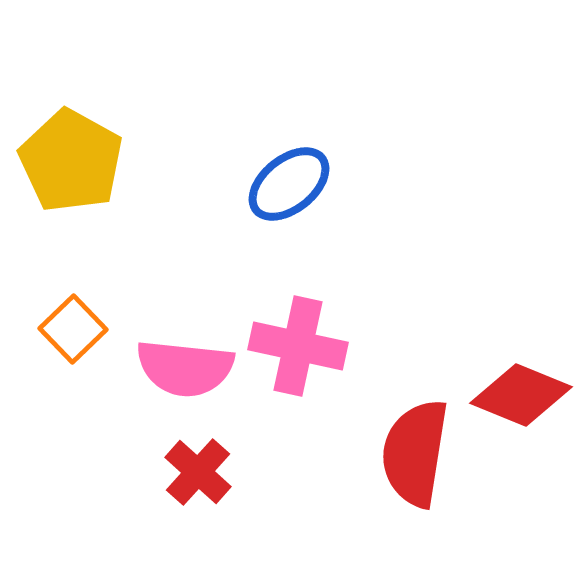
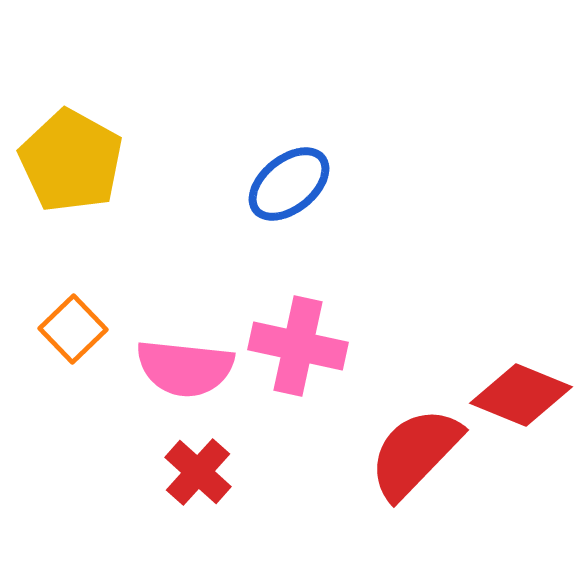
red semicircle: rotated 35 degrees clockwise
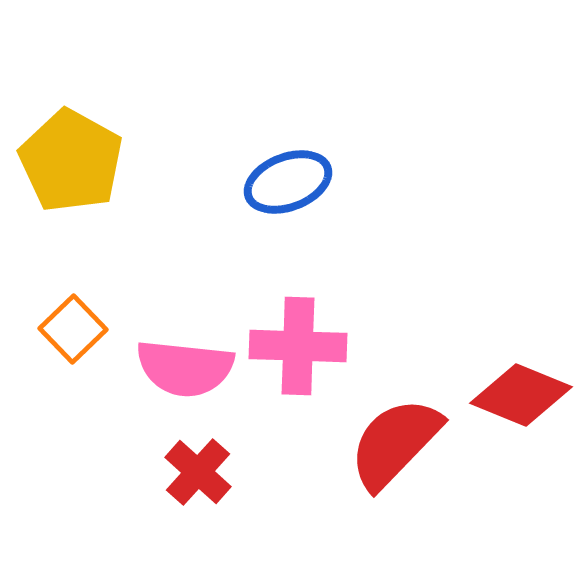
blue ellipse: moved 1 px left, 2 px up; rotated 18 degrees clockwise
pink cross: rotated 10 degrees counterclockwise
red semicircle: moved 20 px left, 10 px up
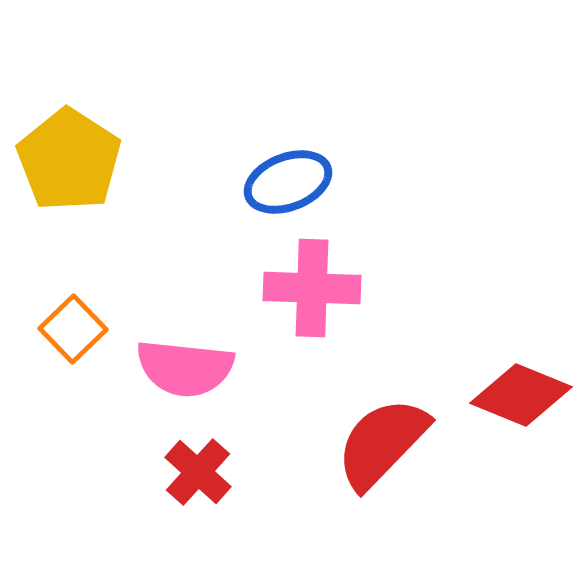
yellow pentagon: moved 2 px left, 1 px up; rotated 4 degrees clockwise
pink cross: moved 14 px right, 58 px up
red semicircle: moved 13 px left
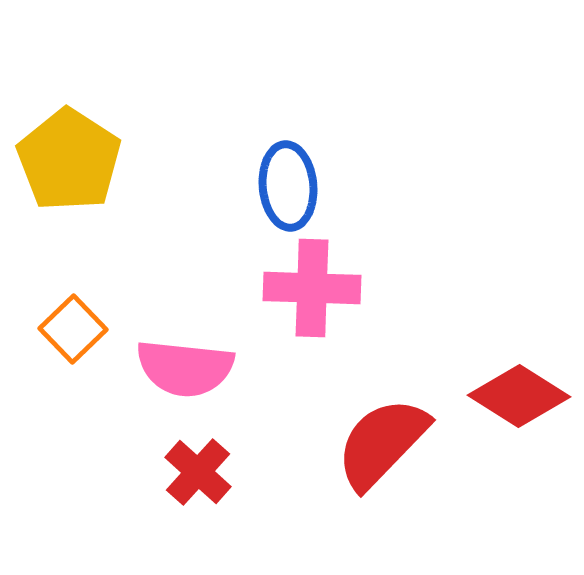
blue ellipse: moved 4 px down; rotated 74 degrees counterclockwise
red diamond: moved 2 px left, 1 px down; rotated 10 degrees clockwise
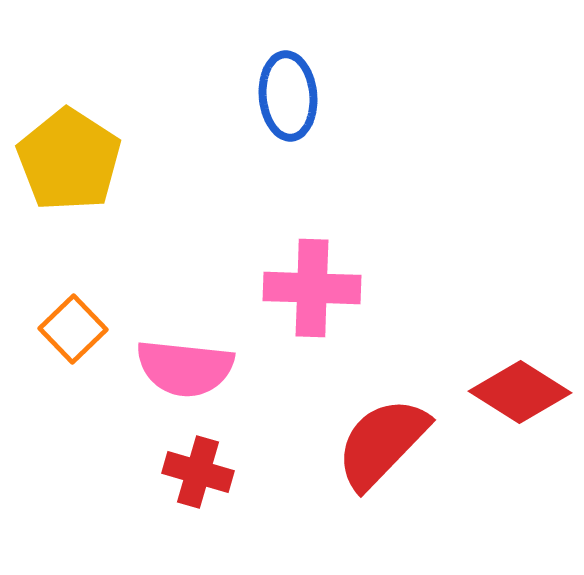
blue ellipse: moved 90 px up
red diamond: moved 1 px right, 4 px up
red cross: rotated 26 degrees counterclockwise
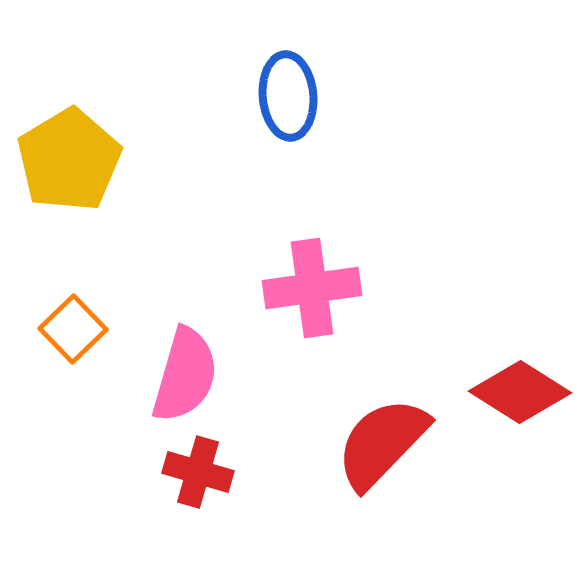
yellow pentagon: rotated 8 degrees clockwise
pink cross: rotated 10 degrees counterclockwise
pink semicircle: moved 7 px down; rotated 80 degrees counterclockwise
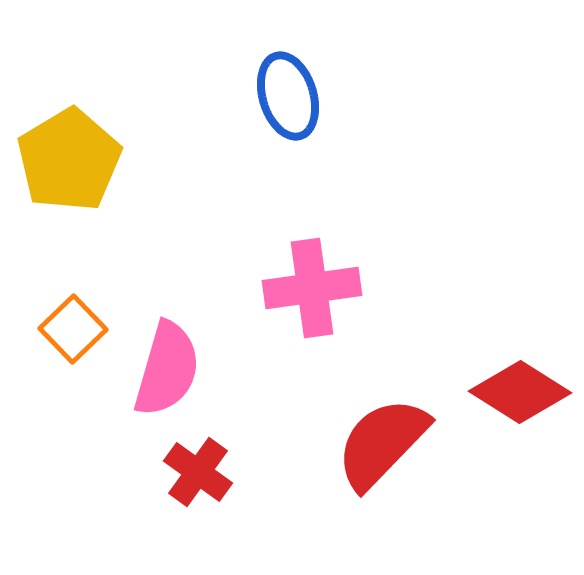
blue ellipse: rotated 12 degrees counterclockwise
pink semicircle: moved 18 px left, 6 px up
red cross: rotated 20 degrees clockwise
